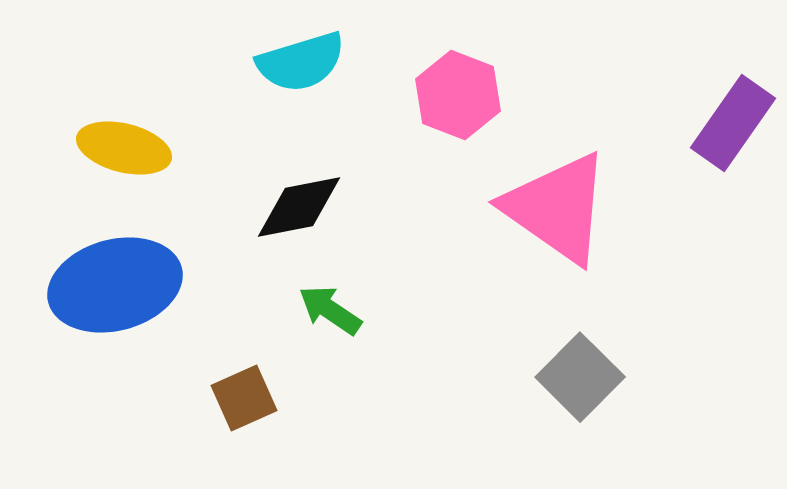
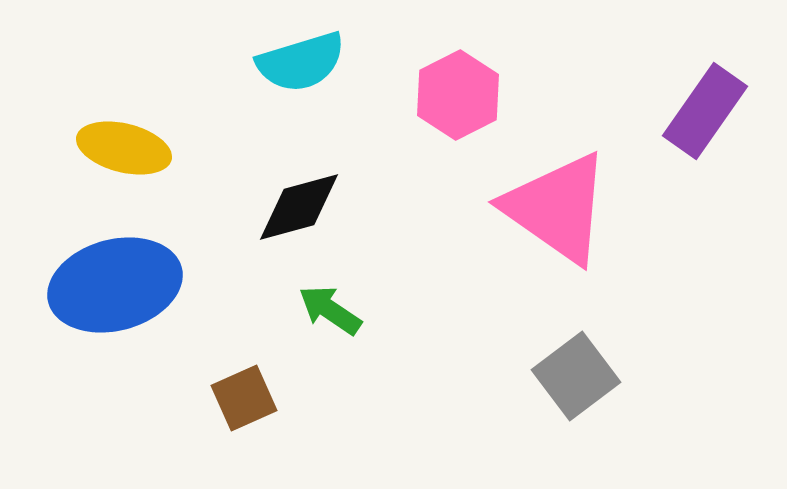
pink hexagon: rotated 12 degrees clockwise
purple rectangle: moved 28 px left, 12 px up
black diamond: rotated 4 degrees counterclockwise
gray square: moved 4 px left, 1 px up; rotated 8 degrees clockwise
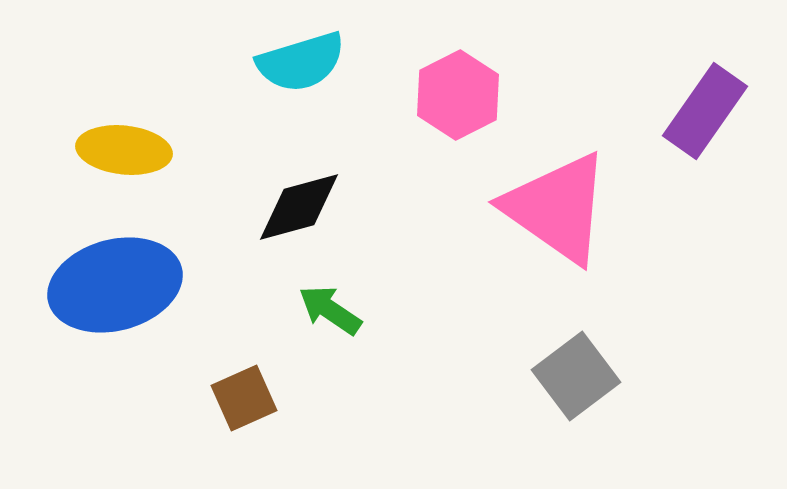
yellow ellipse: moved 2 px down; rotated 8 degrees counterclockwise
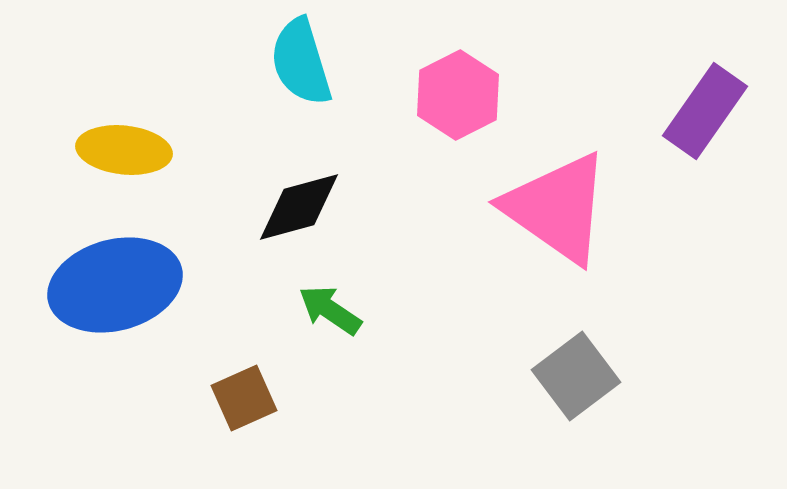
cyan semicircle: rotated 90 degrees clockwise
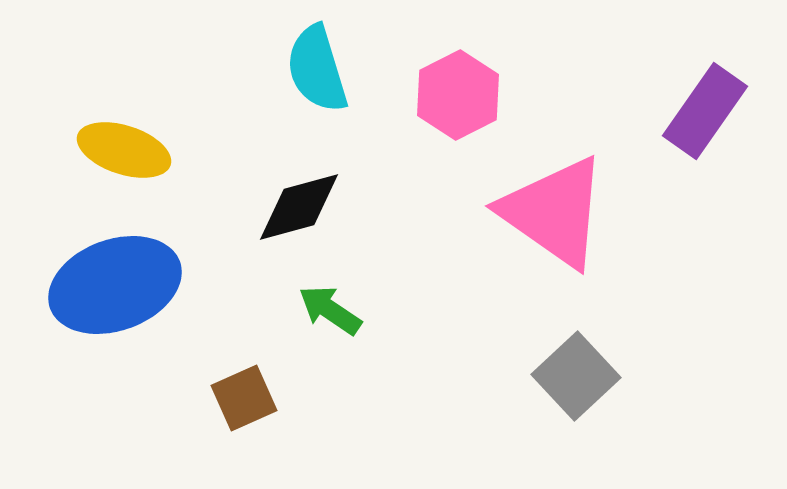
cyan semicircle: moved 16 px right, 7 px down
yellow ellipse: rotated 12 degrees clockwise
pink triangle: moved 3 px left, 4 px down
blue ellipse: rotated 5 degrees counterclockwise
gray square: rotated 6 degrees counterclockwise
